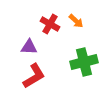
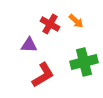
purple triangle: moved 2 px up
red L-shape: moved 9 px right, 1 px up
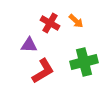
red cross: moved 1 px up
red L-shape: moved 4 px up
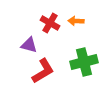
orange arrow: rotated 140 degrees clockwise
purple triangle: rotated 12 degrees clockwise
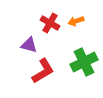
orange arrow: rotated 21 degrees counterclockwise
green cross: rotated 12 degrees counterclockwise
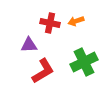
red cross: rotated 18 degrees counterclockwise
purple triangle: rotated 18 degrees counterclockwise
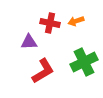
purple triangle: moved 3 px up
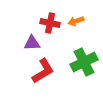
purple triangle: moved 3 px right, 1 px down
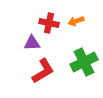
red cross: moved 1 px left
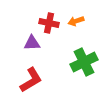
red L-shape: moved 12 px left, 9 px down
